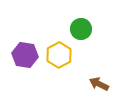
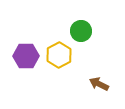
green circle: moved 2 px down
purple hexagon: moved 1 px right, 1 px down; rotated 10 degrees counterclockwise
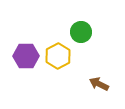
green circle: moved 1 px down
yellow hexagon: moved 1 px left, 1 px down
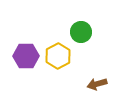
brown arrow: moved 2 px left; rotated 42 degrees counterclockwise
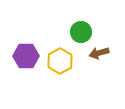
yellow hexagon: moved 2 px right, 5 px down
brown arrow: moved 2 px right, 31 px up
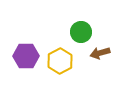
brown arrow: moved 1 px right
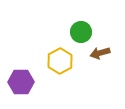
purple hexagon: moved 5 px left, 26 px down
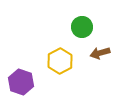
green circle: moved 1 px right, 5 px up
purple hexagon: rotated 20 degrees clockwise
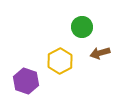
purple hexagon: moved 5 px right, 1 px up
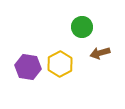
yellow hexagon: moved 3 px down
purple hexagon: moved 2 px right, 14 px up; rotated 10 degrees counterclockwise
